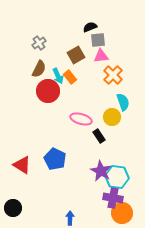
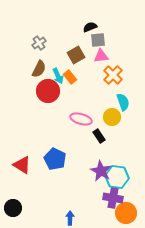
orange circle: moved 4 px right
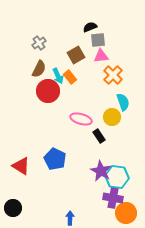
red triangle: moved 1 px left, 1 px down
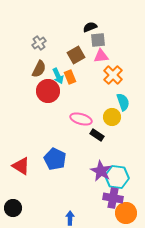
orange rectangle: rotated 16 degrees clockwise
black rectangle: moved 2 px left, 1 px up; rotated 24 degrees counterclockwise
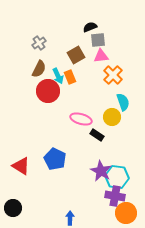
purple cross: moved 2 px right, 2 px up
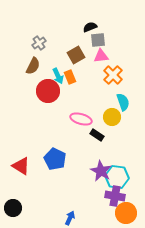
brown semicircle: moved 6 px left, 3 px up
blue arrow: rotated 24 degrees clockwise
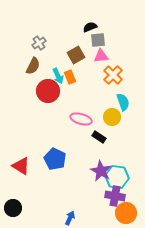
black rectangle: moved 2 px right, 2 px down
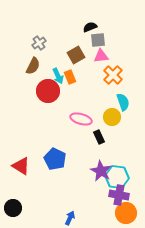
black rectangle: rotated 32 degrees clockwise
purple cross: moved 4 px right, 1 px up
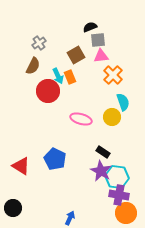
black rectangle: moved 4 px right, 15 px down; rotated 32 degrees counterclockwise
